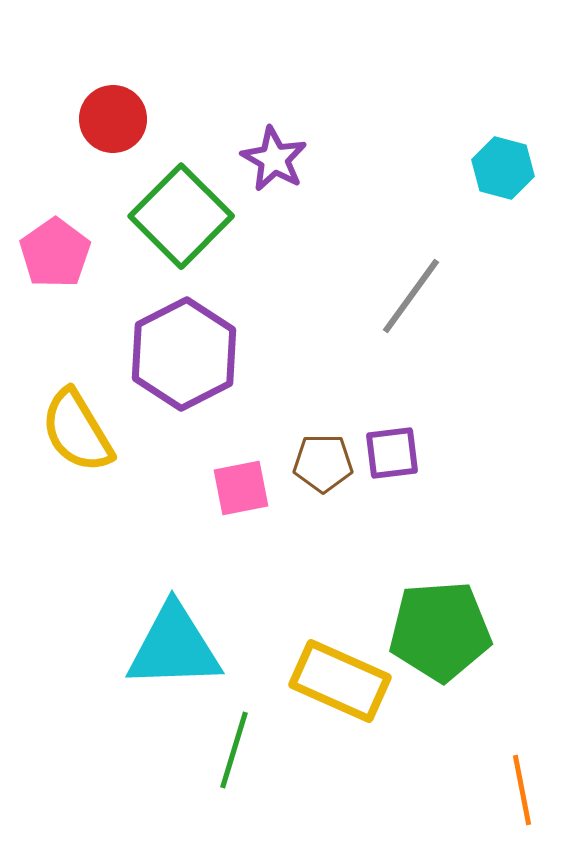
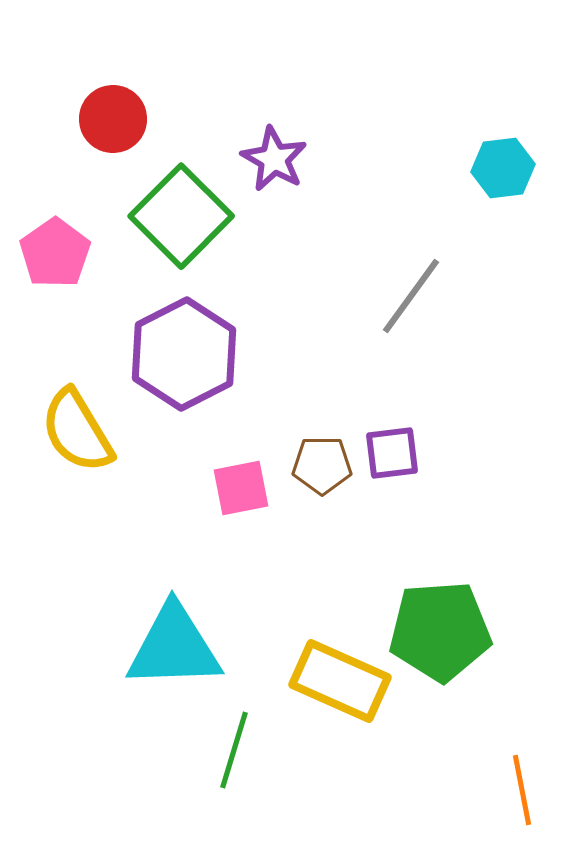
cyan hexagon: rotated 22 degrees counterclockwise
brown pentagon: moved 1 px left, 2 px down
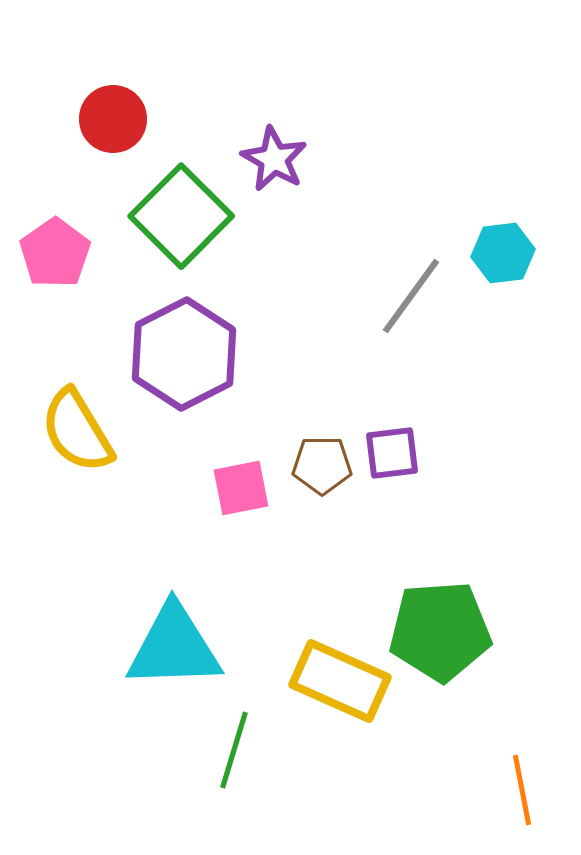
cyan hexagon: moved 85 px down
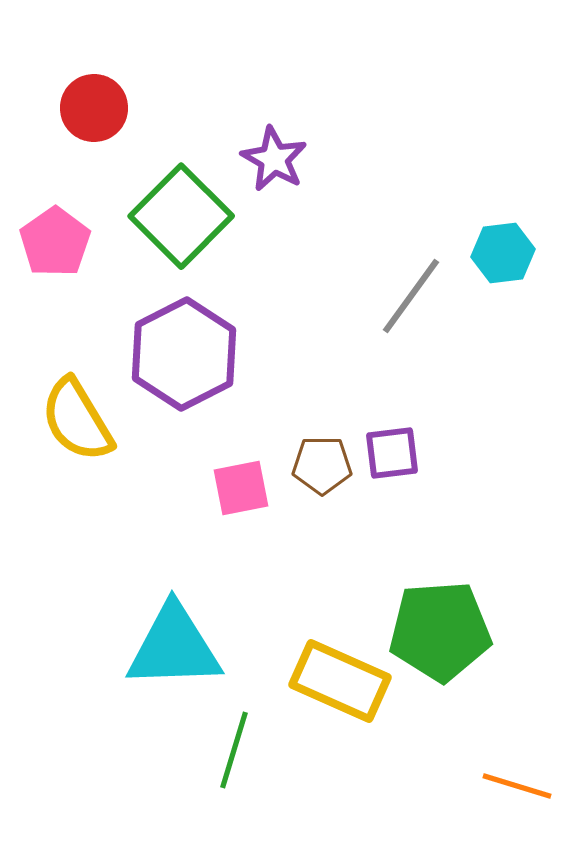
red circle: moved 19 px left, 11 px up
pink pentagon: moved 11 px up
yellow semicircle: moved 11 px up
orange line: moved 5 px left, 4 px up; rotated 62 degrees counterclockwise
